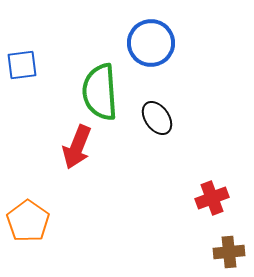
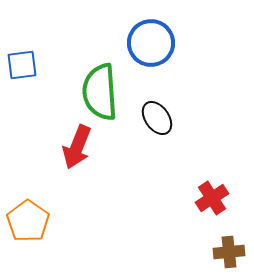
red cross: rotated 12 degrees counterclockwise
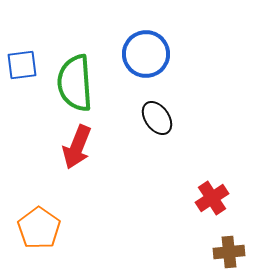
blue circle: moved 5 px left, 11 px down
green semicircle: moved 25 px left, 9 px up
orange pentagon: moved 11 px right, 7 px down
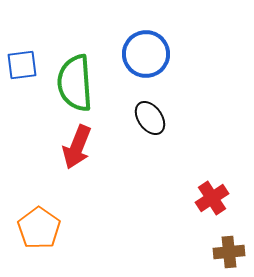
black ellipse: moved 7 px left
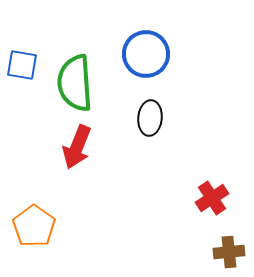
blue square: rotated 16 degrees clockwise
black ellipse: rotated 40 degrees clockwise
orange pentagon: moved 5 px left, 2 px up
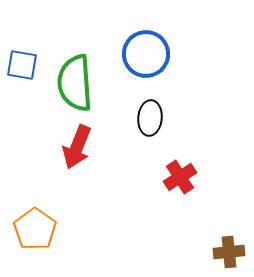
red cross: moved 32 px left, 21 px up
orange pentagon: moved 1 px right, 3 px down
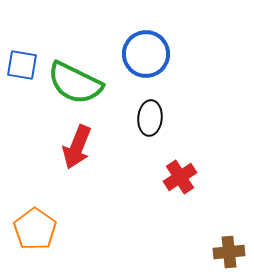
green semicircle: rotated 60 degrees counterclockwise
